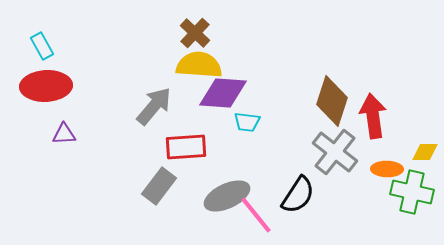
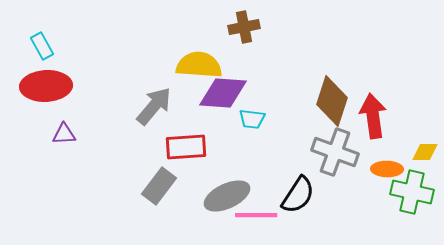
brown cross: moved 49 px right, 6 px up; rotated 36 degrees clockwise
cyan trapezoid: moved 5 px right, 3 px up
gray cross: rotated 18 degrees counterclockwise
pink line: rotated 51 degrees counterclockwise
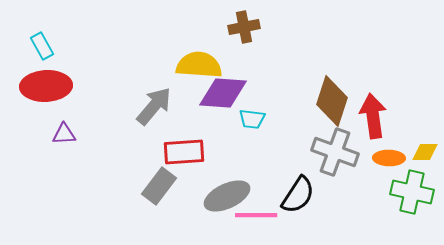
red rectangle: moved 2 px left, 5 px down
orange ellipse: moved 2 px right, 11 px up
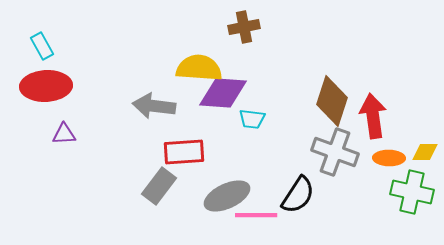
yellow semicircle: moved 3 px down
gray arrow: rotated 123 degrees counterclockwise
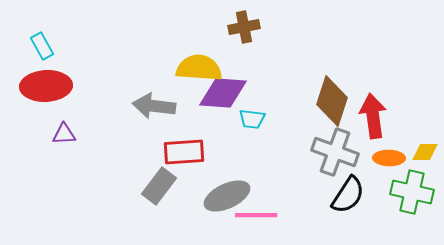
black semicircle: moved 50 px right
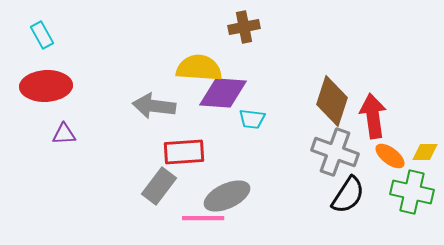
cyan rectangle: moved 11 px up
orange ellipse: moved 1 px right, 2 px up; rotated 36 degrees clockwise
pink line: moved 53 px left, 3 px down
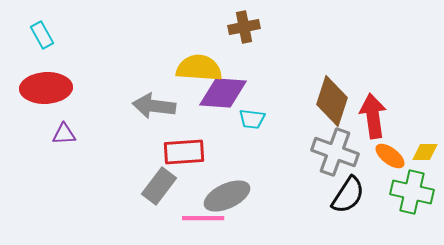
red ellipse: moved 2 px down
